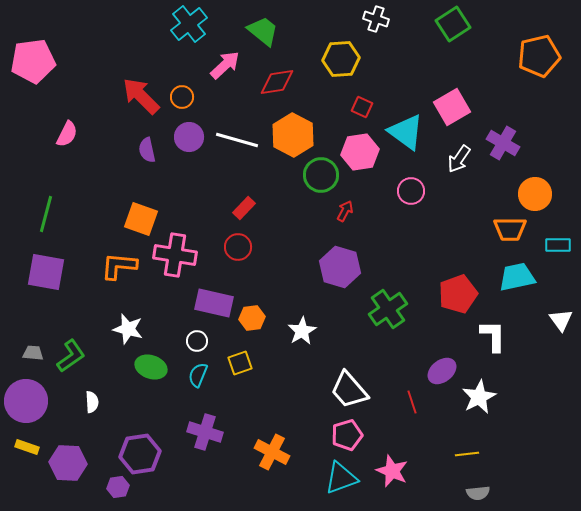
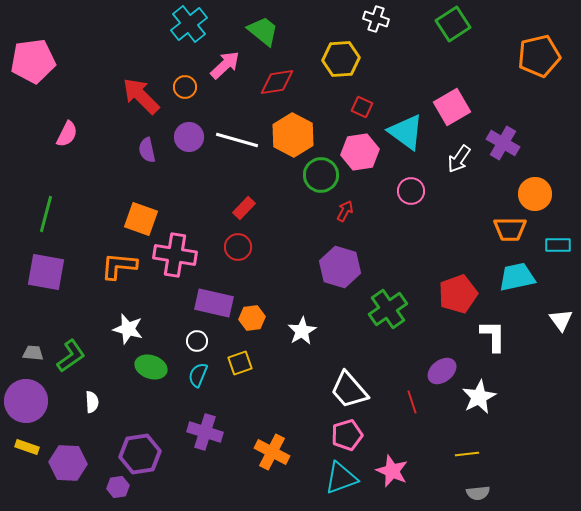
orange circle at (182, 97): moved 3 px right, 10 px up
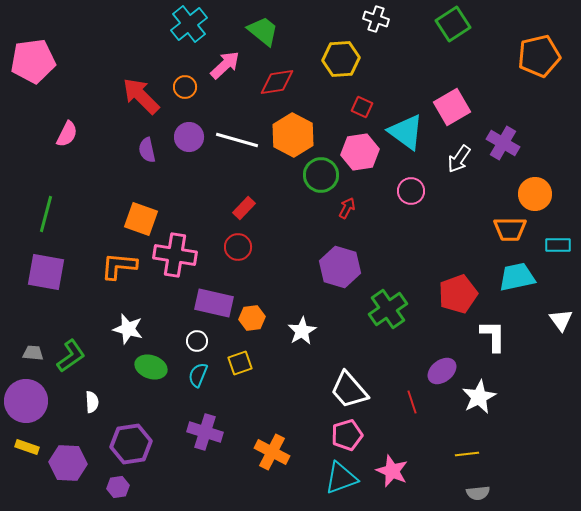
red arrow at (345, 211): moved 2 px right, 3 px up
purple hexagon at (140, 454): moved 9 px left, 10 px up
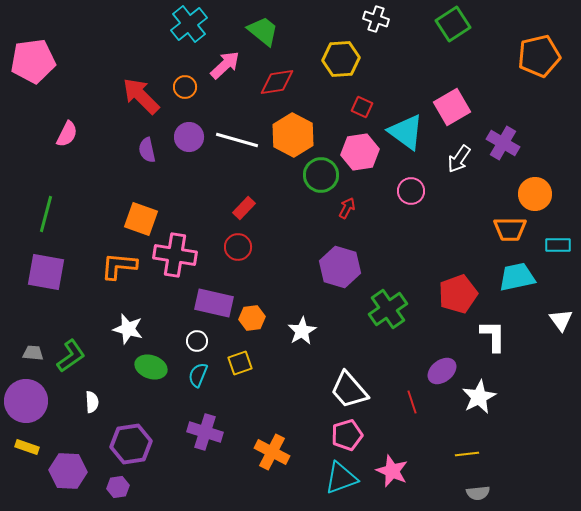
purple hexagon at (68, 463): moved 8 px down
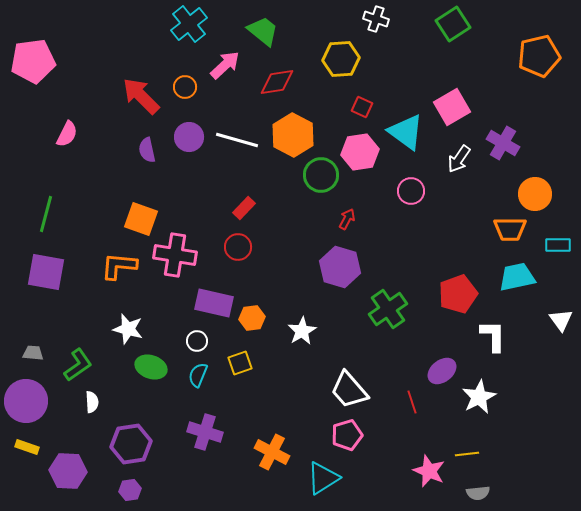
red arrow at (347, 208): moved 11 px down
green L-shape at (71, 356): moved 7 px right, 9 px down
pink star at (392, 471): moved 37 px right
cyan triangle at (341, 478): moved 18 px left; rotated 12 degrees counterclockwise
purple hexagon at (118, 487): moved 12 px right, 3 px down
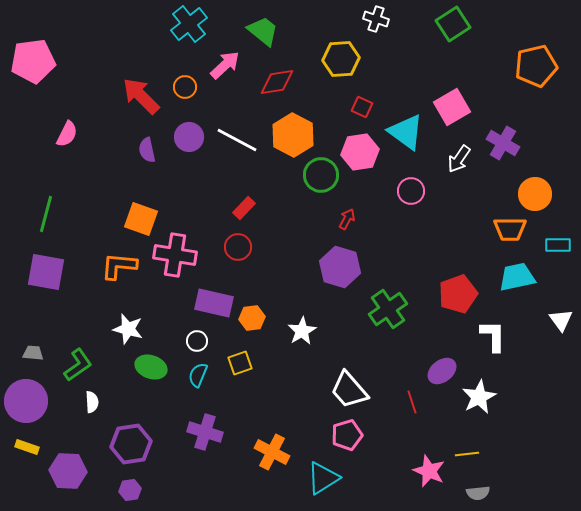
orange pentagon at (539, 56): moved 3 px left, 10 px down
white line at (237, 140): rotated 12 degrees clockwise
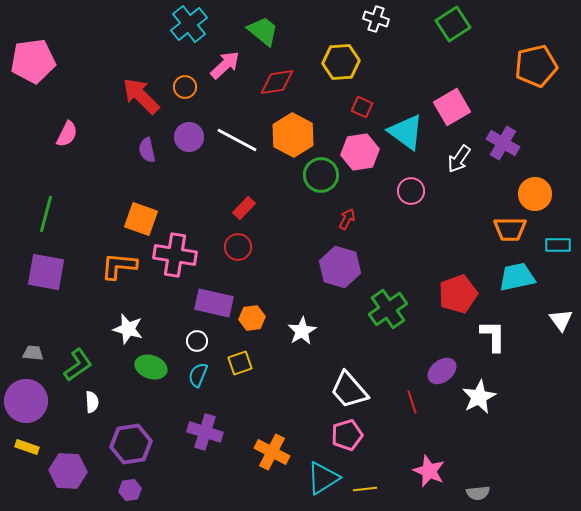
yellow hexagon at (341, 59): moved 3 px down
yellow line at (467, 454): moved 102 px left, 35 px down
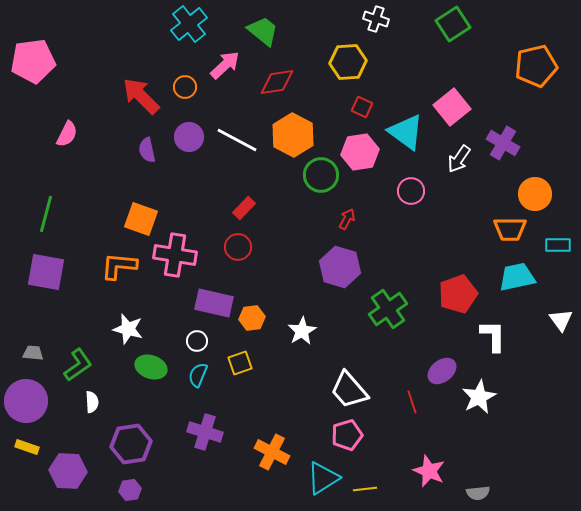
yellow hexagon at (341, 62): moved 7 px right
pink square at (452, 107): rotated 9 degrees counterclockwise
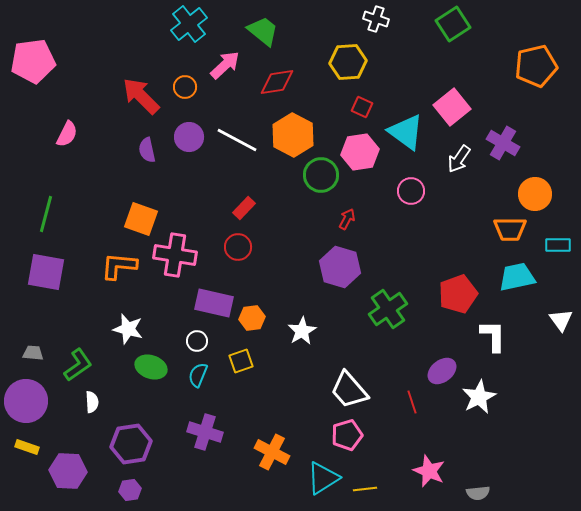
yellow square at (240, 363): moved 1 px right, 2 px up
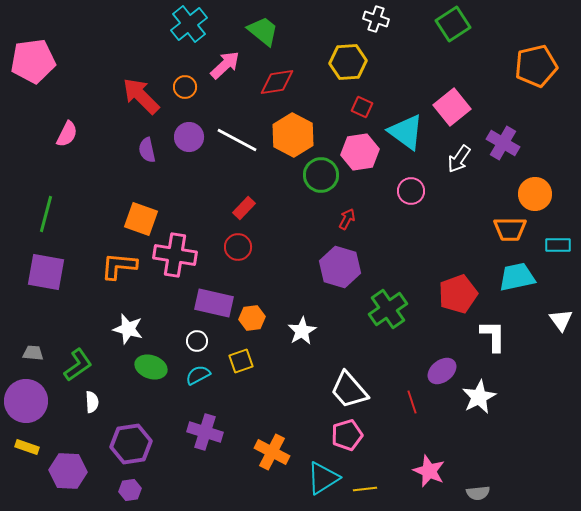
cyan semicircle at (198, 375): rotated 40 degrees clockwise
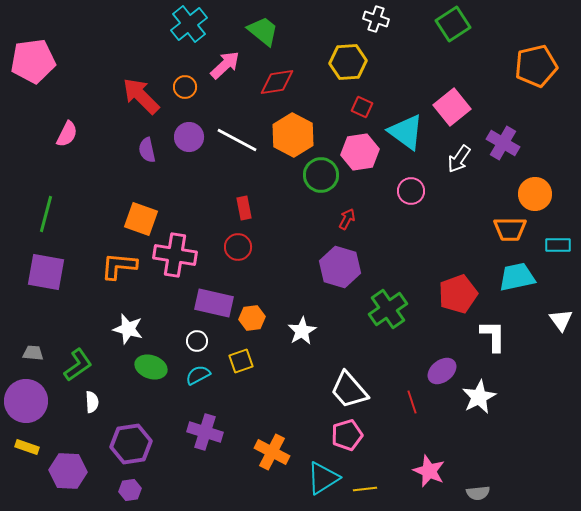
red rectangle at (244, 208): rotated 55 degrees counterclockwise
